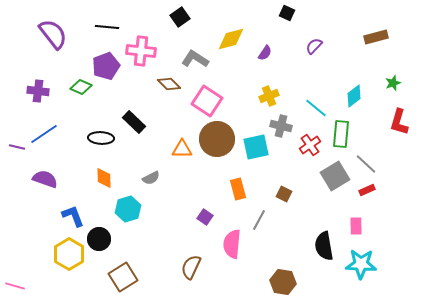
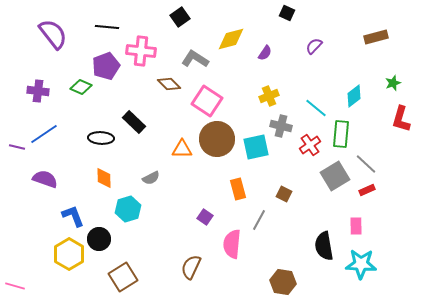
red L-shape at (399, 122): moved 2 px right, 3 px up
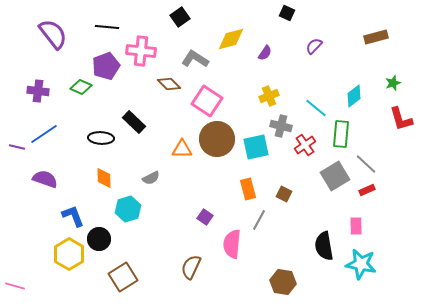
red L-shape at (401, 119): rotated 32 degrees counterclockwise
red cross at (310, 145): moved 5 px left
orange rectangle at (238, 189): moved 10 px right
cyan star at (361, 264): rotated 8 degrees clockwise
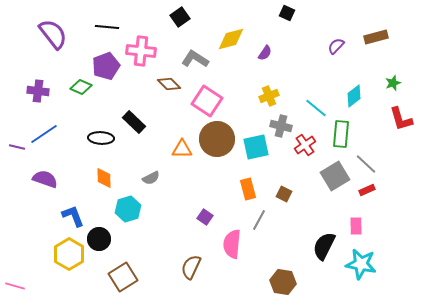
purple semicircle at (314, 46): moved 22 px right
black semicircle at (324, 246): rotated 36 degrees clockwise
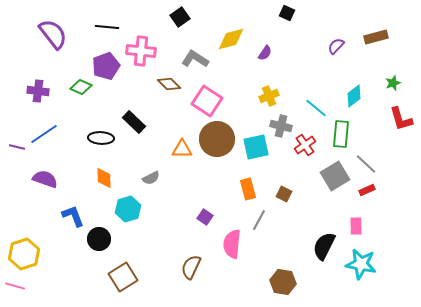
yellow hexagon at (69, 254): moved 45 px left; rotated 12 degrees clockwise
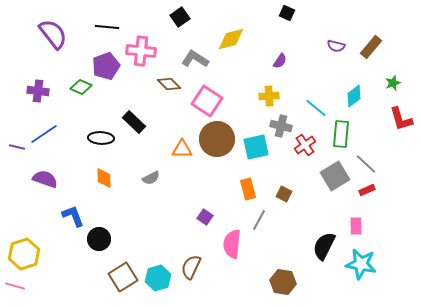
brown rectangle at (376, 37): moved 5 px left, 10 px down; rotated 35 degrees counterclockwise
purple semicircle at (336, 46): rotated 120 degrees counterclockwise
purple semicircle at (265, 53): moved 15 px right, 8 px down
yellow cross at (269, 96): rotated 18 degrees clockwise
cyan hexagon at (128, 209): moved 30 px right, 69 px down
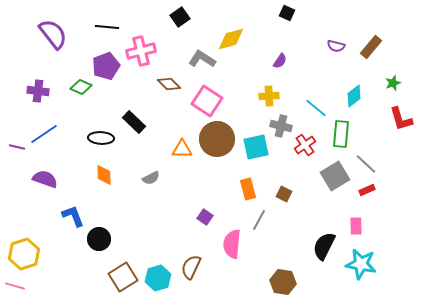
pink cross at (141, 51): rotated 20 degrees counterclockwise
gray L-shape at (195, 59): moved 7 px right
orange diamond at (104, 178): moved 3 px up
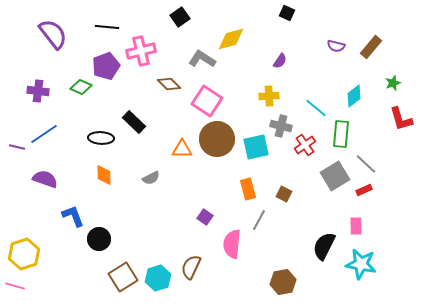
red rectangle at (367, 190): moved 3 px left
brown hexagon at (283, 282): rotated 20 degrees counterclockwise
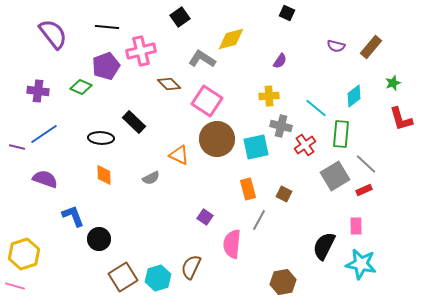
orange triangle at (182, 149): moved 3 px left, 6 px down; rotated 25 degrees clockwise
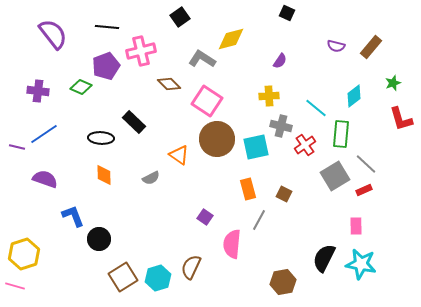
orange triangle at (179, 155): rotated 10 degrees clockwise
black semicircle at (324, 246): moved 12 px down
